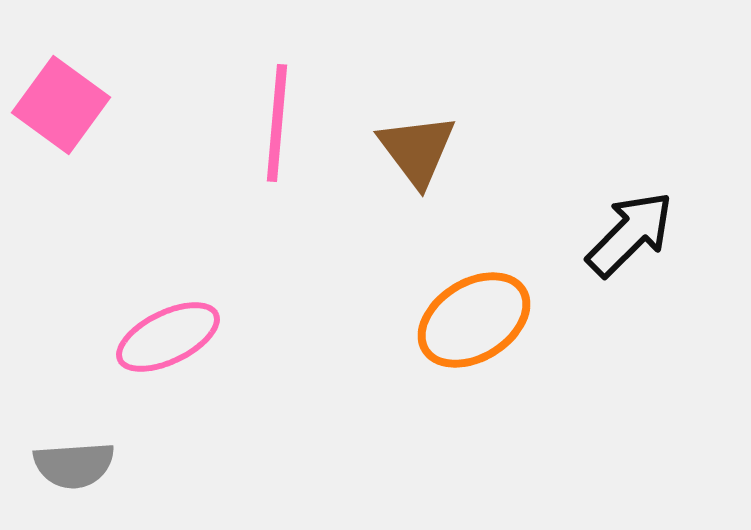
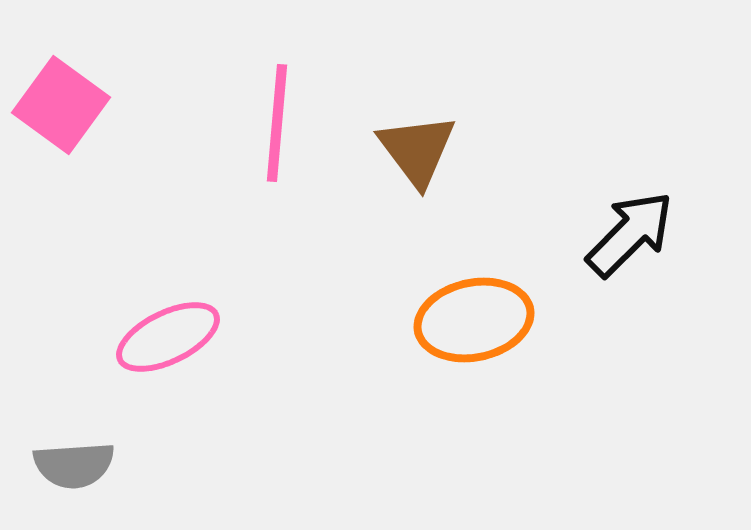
orange ellipse: rotated 20 degrees clockwise
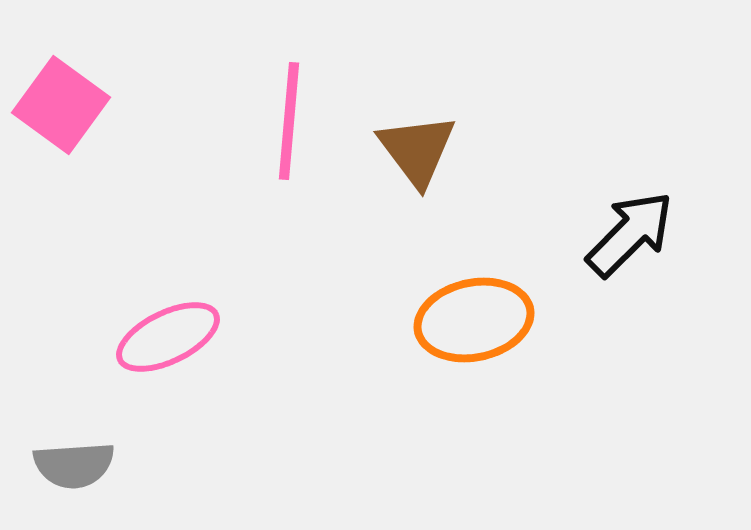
pink line: moved 12 px right, 2 px up
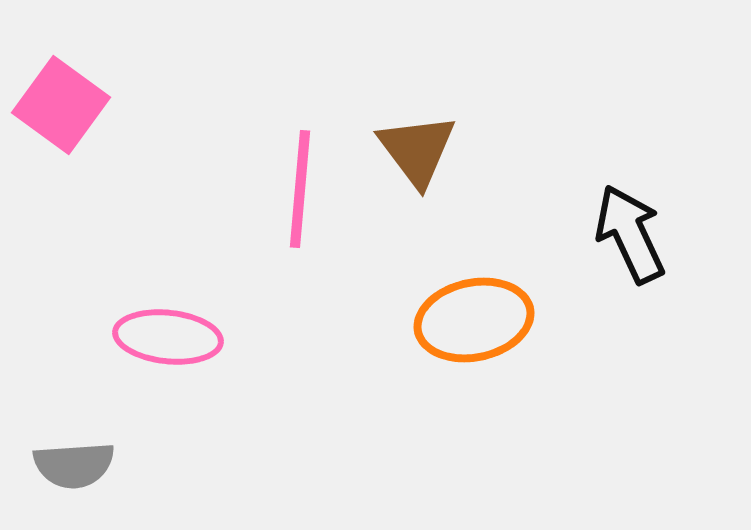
pink line: moved 11 px right, 68 px down
black arrow: rotated 70 degrees counterclockwise
pink ellipse: rotated 32 degrees clockwise
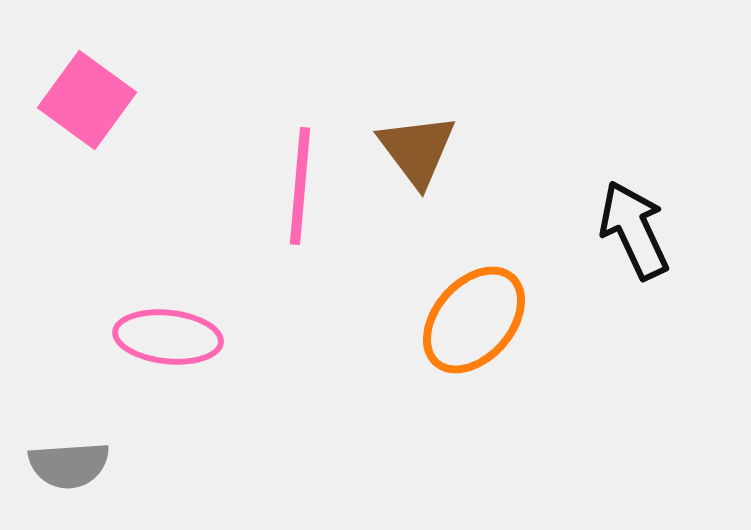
pink square: moved 26 px right, 5 px up
pink line: moved 3 px up
black arrow: moved 4 px right, 4 px up
orange ellipse: rotated 37 degrees counterclockwise
gray semicircle: moved 5 px left
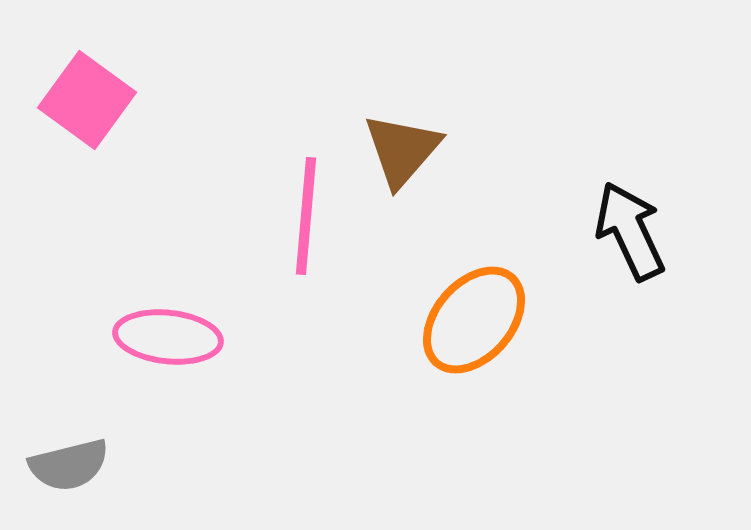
brown triangle: moved 15 px left; rotated 18 degrees clockwise
pink line: moved 6 px right, 30 px down
black arrow: moved 4 px left, 1 px down
gray semicircle: rotated 10 degrees counterclockwise
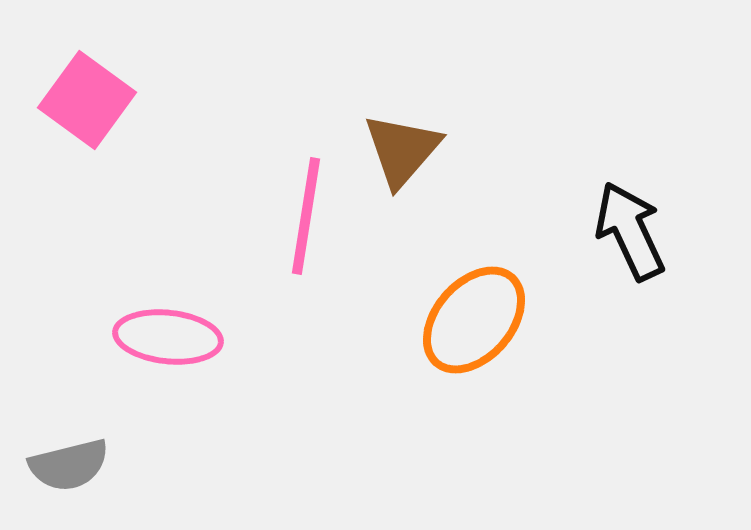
pink line: rotated 4 degrees clockwise
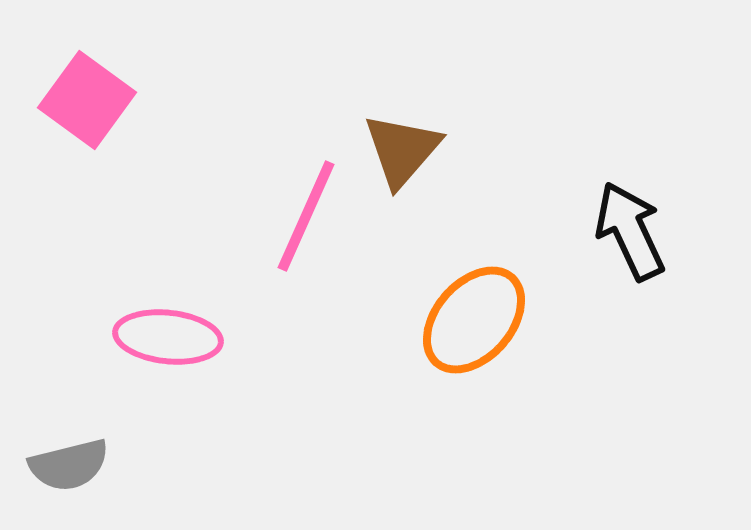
pink line: rotated 15 degrees clockwise
